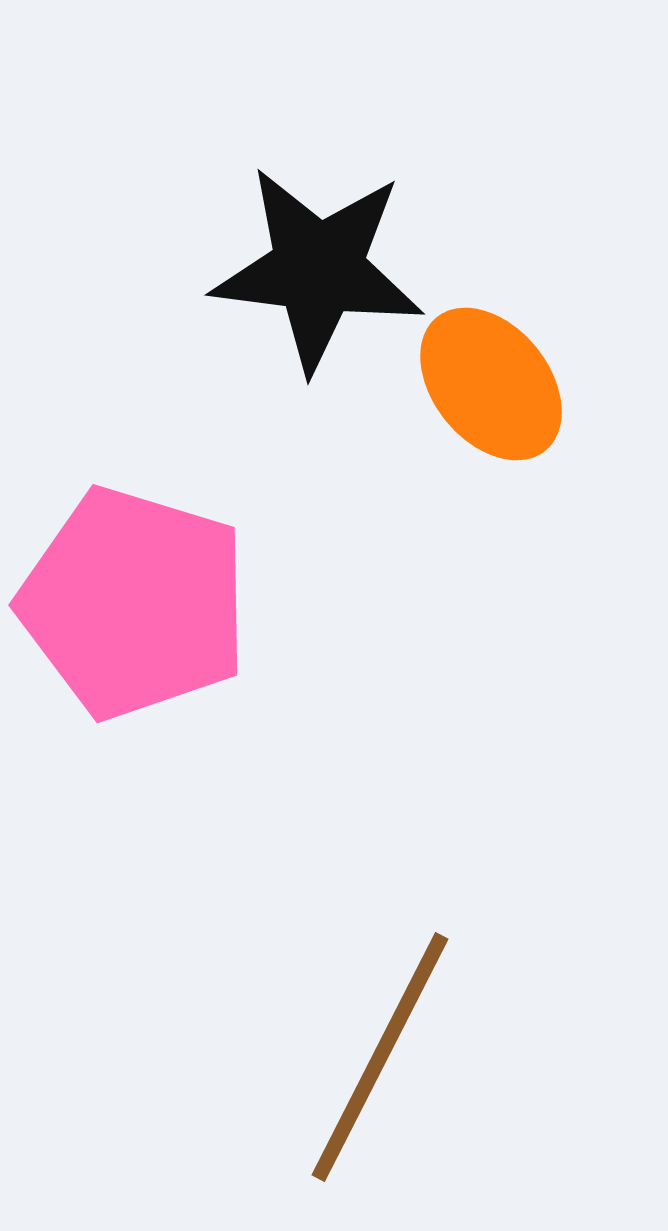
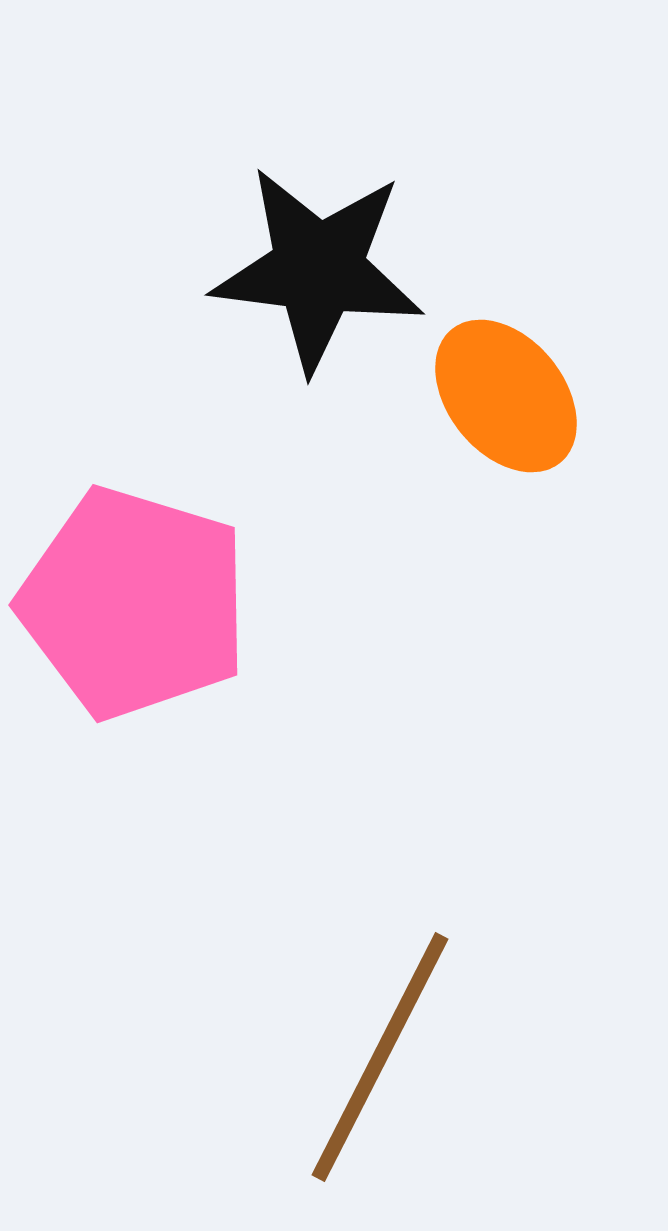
orange ellipse: moved 15 px right, 12 px down
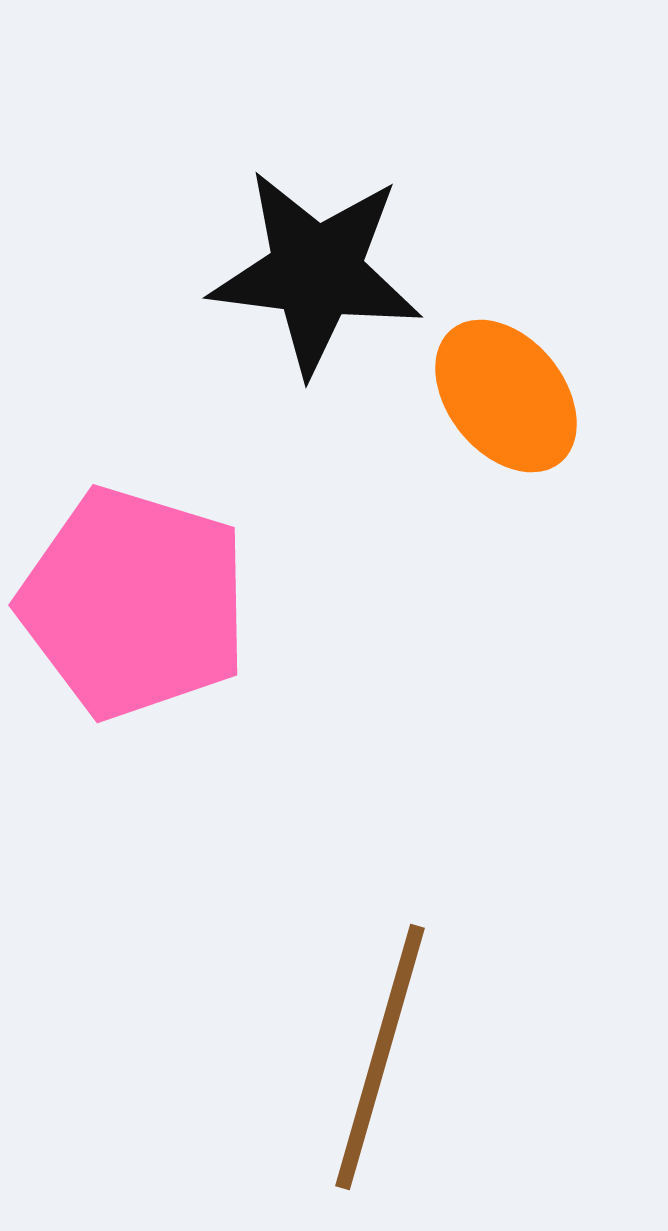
black star: moved 2 px left, 3 px down
brown line: rotated 11 degrees counterclockwise
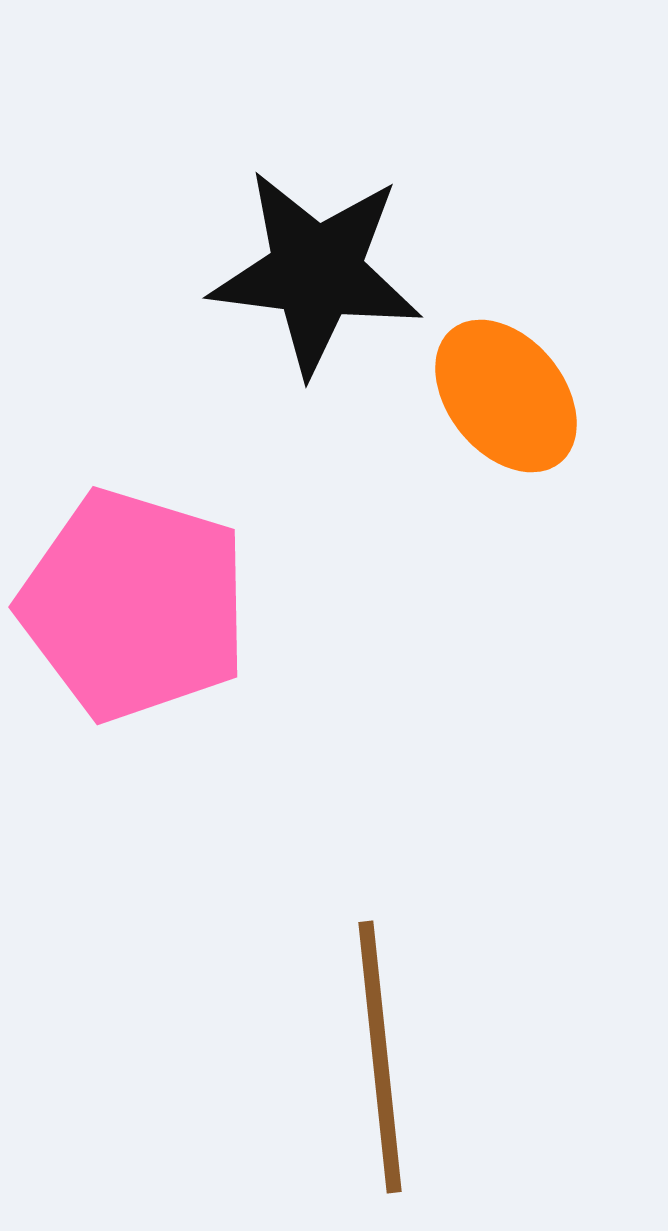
pink pentagon: moved 2 px down
brown line: rotated 22 degrees counterclockwise
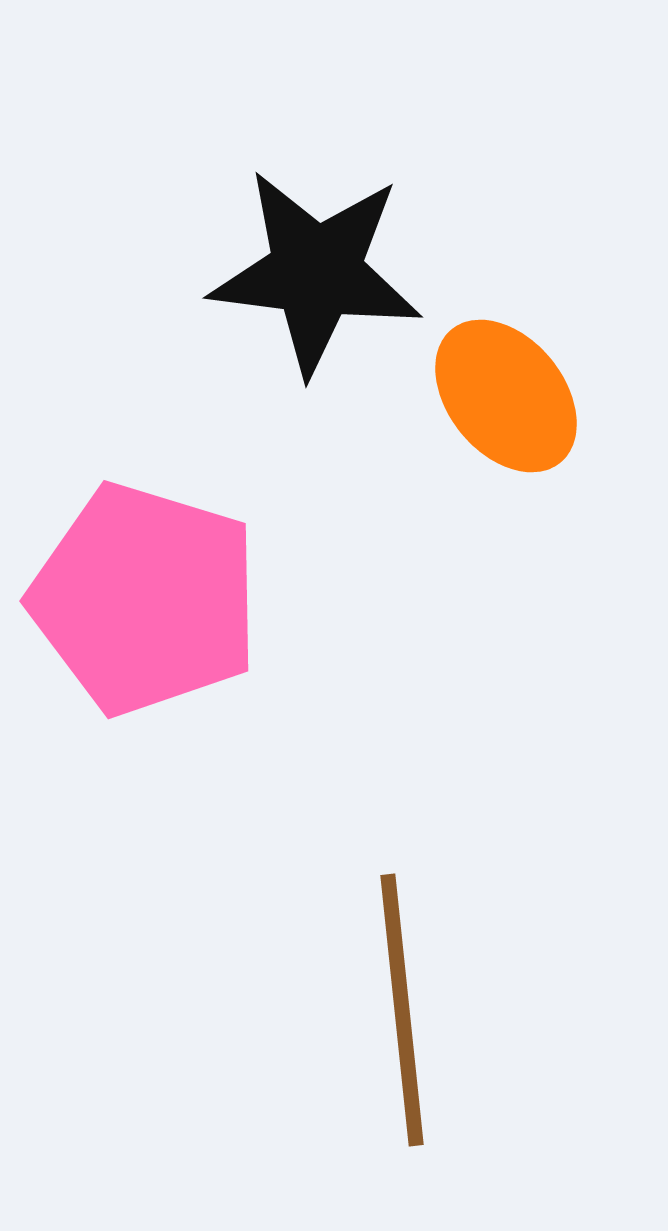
pink pentagon: moved 11 px right, 6 px up
brown line: moved 22 px right, 47 px up
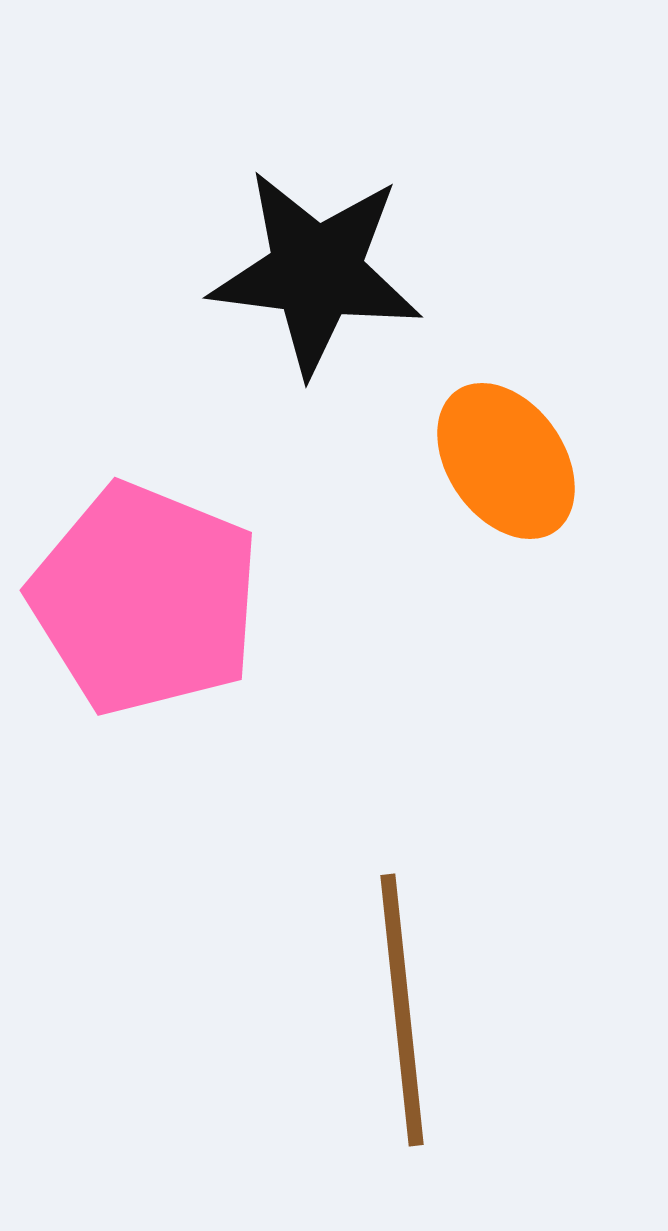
orange ellipse: moved 65 px down; rotated 4 degrees clockwise
pink pentagon: rotated 5 degrees clockwise
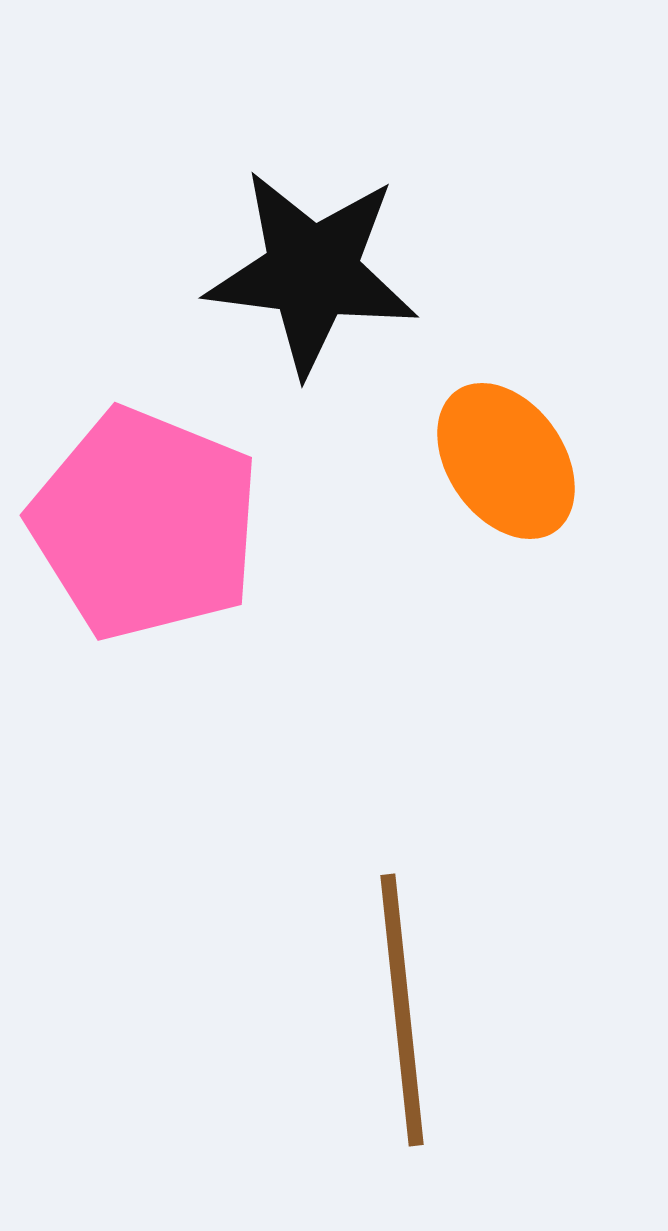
black star: moved 4 px left
pink pentagon: moved 75 px up
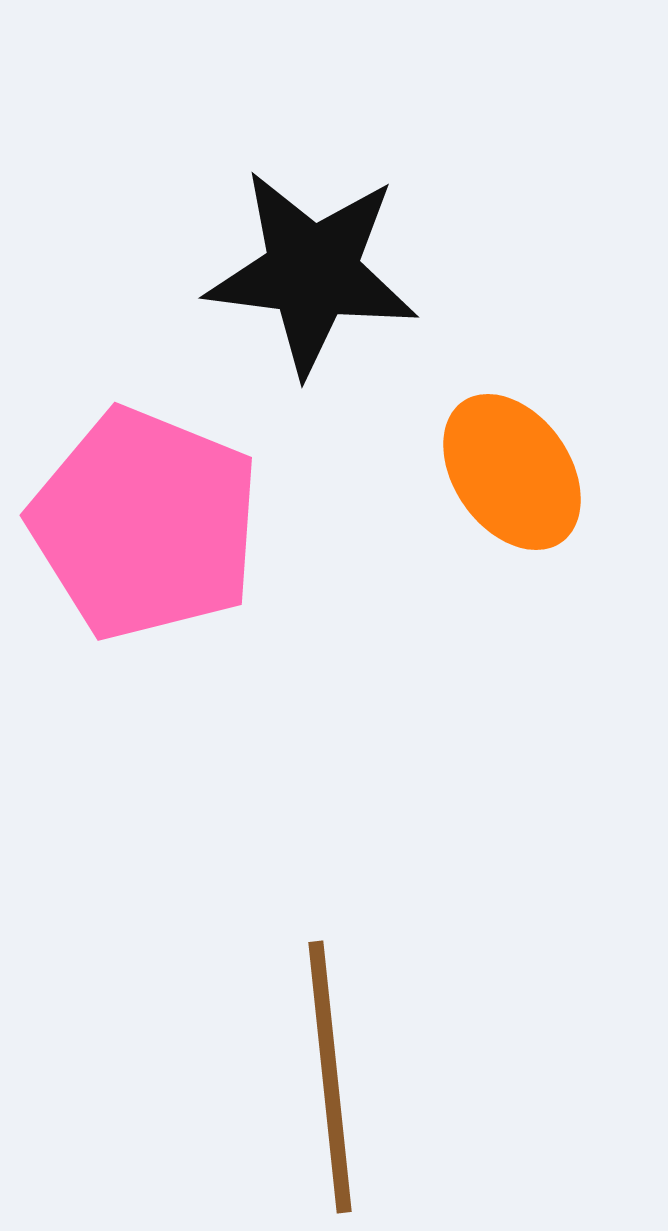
orange ellipse: moved 6 px right, 11 px down
brown line: moved 72 px left, 67 px down
